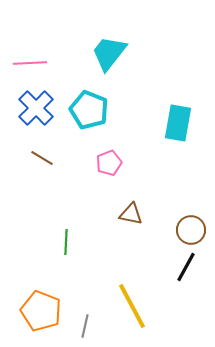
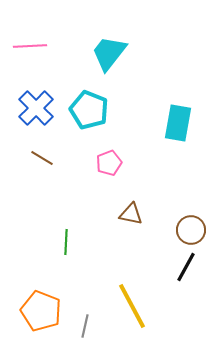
pink line: moved 17 px up
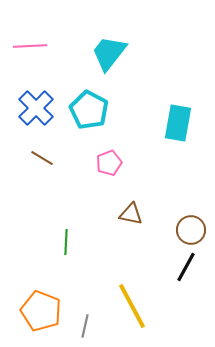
cyan pentagon: rotated 6 degrees clockwise
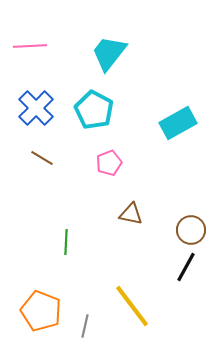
cyan pentagon: moved 5 px right
cyan rectangle: rotated 51 degrees clockwise
yellow line: rotated 9 degrees counterclockwise
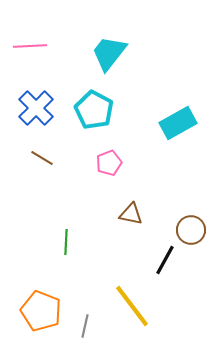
black line: moved 21 px left, 7 px up
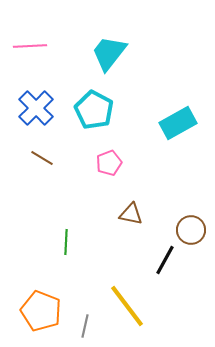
yellow line: moved 5 px left
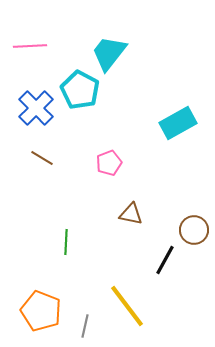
cyan pentagon: moved 14 px left, 20 px up
brown circle: moved 3 px right
